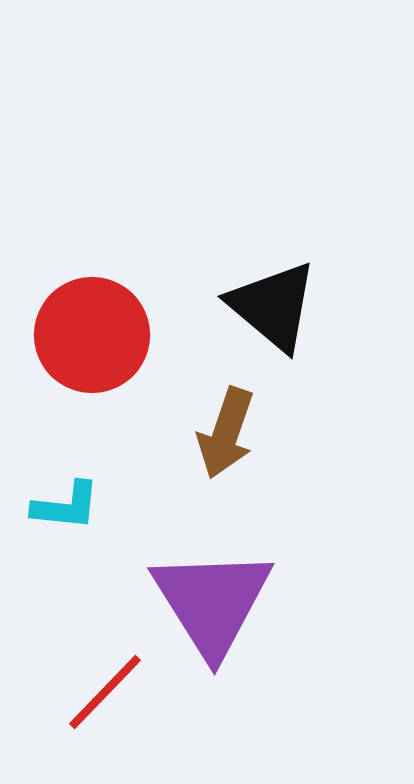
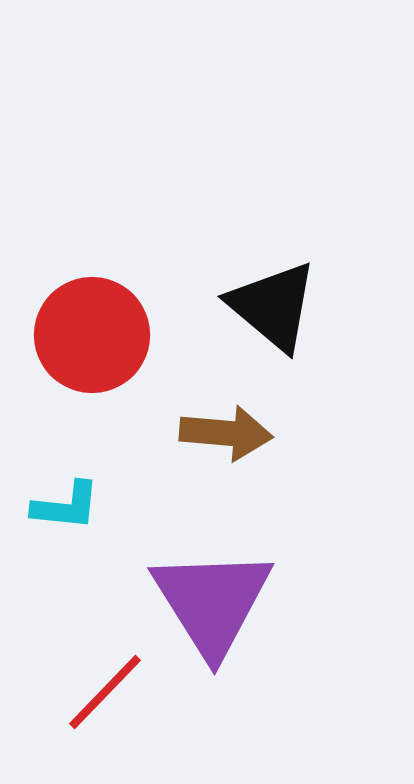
brown arrow: rotated 104 degrees counterclockwise
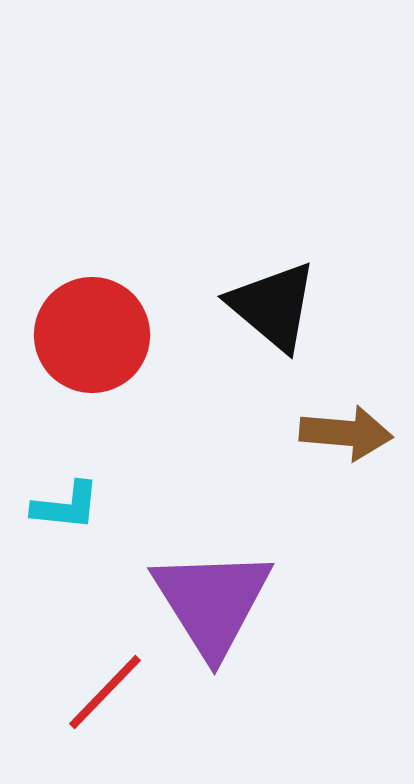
brown arrow: moved 120 px right
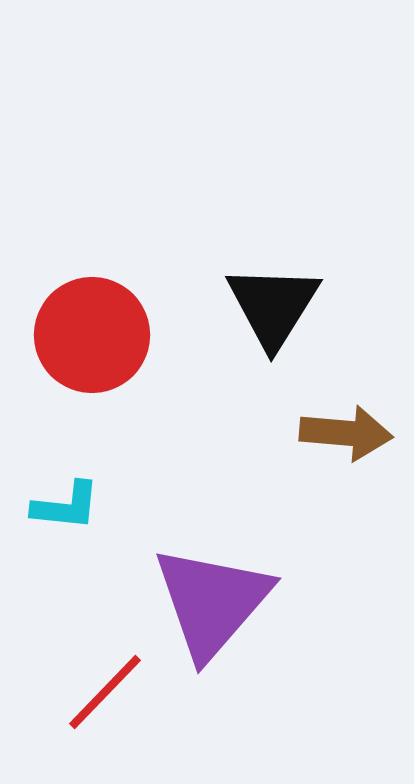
black triangle: rotated 22 degrees clockwise
purple triangle: rotated 13 degrees clockwise
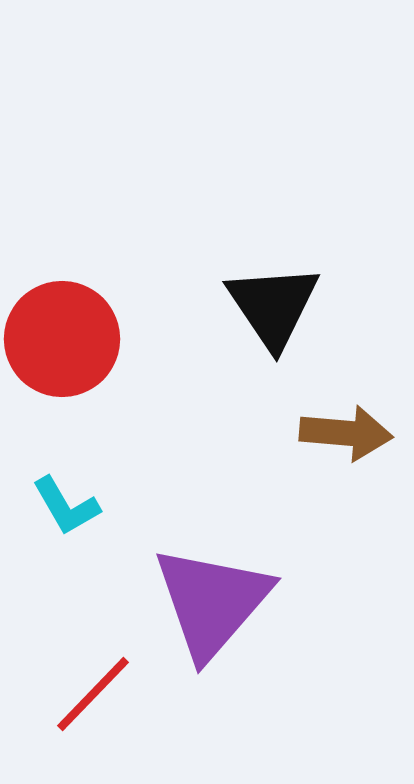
black triangle: rotated 6 degrees counterclockwise
red circle: moved 30 px left, 4 px down
cyan L-shape: rotated 54 degrees clockwise
red line: moved 12 px left, 2 px down
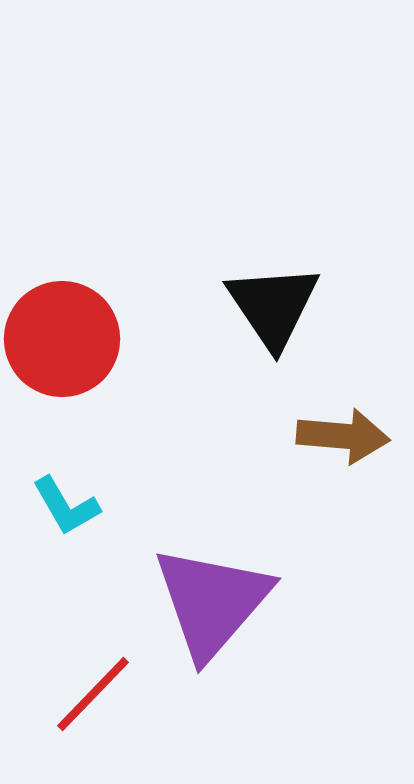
brown arrow: moved 3 px left, 3 px down
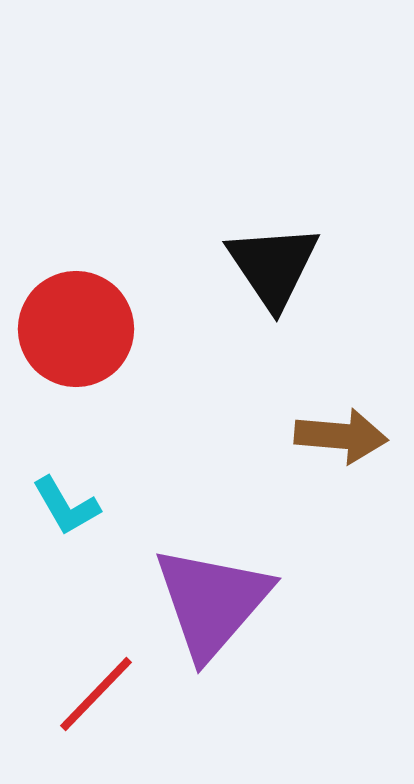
black triangle: moved 40 px up
red circle: moved 14 px right, 10 px up
brown arrow: moved 2 px left
red line: moved 3 px right
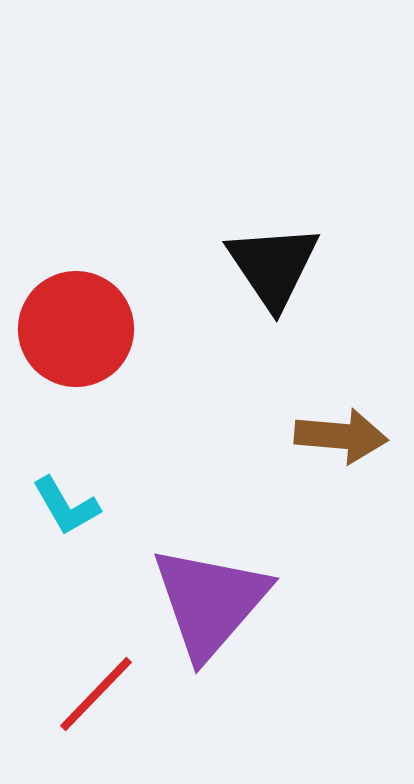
purple triangle: moved 2 px left
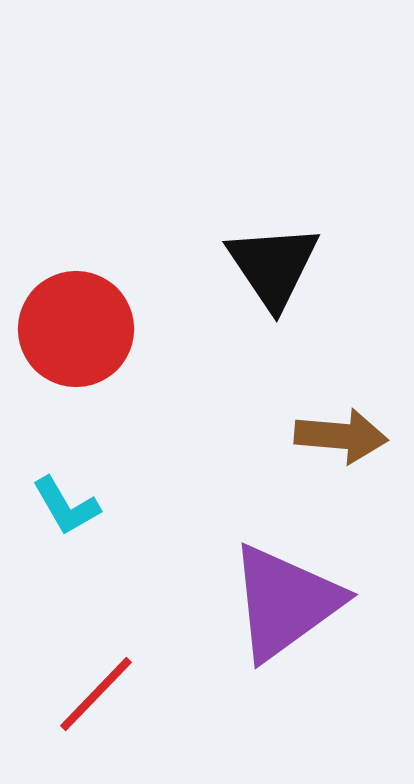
purple triangle: moved 75 px right; rotated 13 degrees clockwise
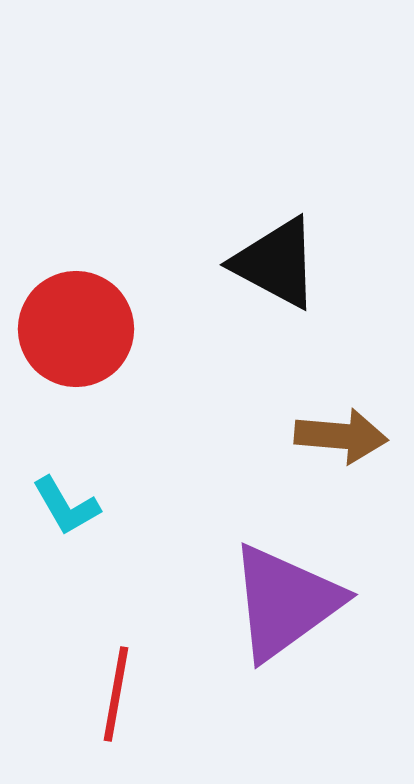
black triangle: moved 3 px right, 3 px up; rotated 28 degrees counterclockwise
red line: moved 20 px right; rotated 34 degrees counterclockwise
